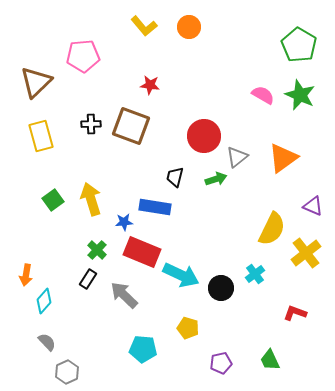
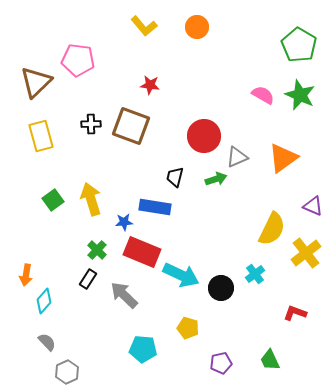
orange circle: moved 8 px right
pink pentagon: moved 5 px left, 4 px down; rotated 12 degrees clockwise
gray triangle: rotated 15 degrees clockwise
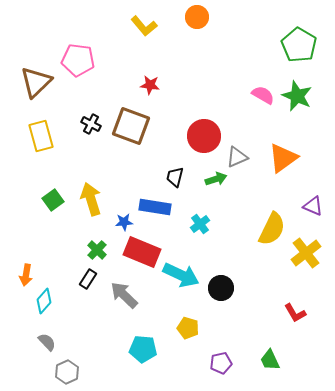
orange circle: moved 10 px up
green star: moved 3 px left, 1 px down
black cross: rotated 30 degrees clockwise
cyan cross: moved 55 px left, 50 px up
red L-shape: rotated 140 degrees counterclockwise
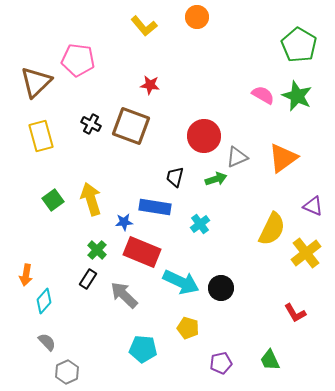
cyan arrow: moved 7 px down
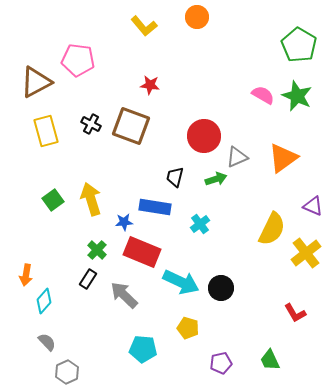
brown triangle: rotated 16 degrees clockwise
yellow rectangle: moved 5 px right, 5 px up
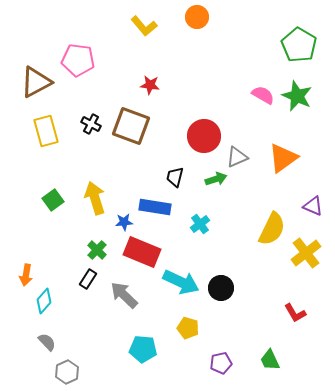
yellow arrow: moved 4 px right, 1 px up
